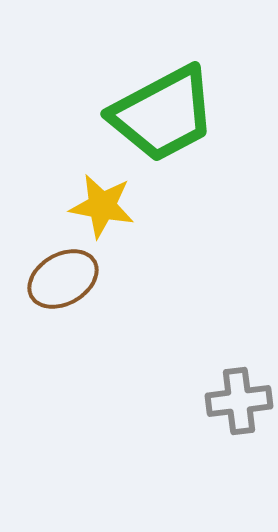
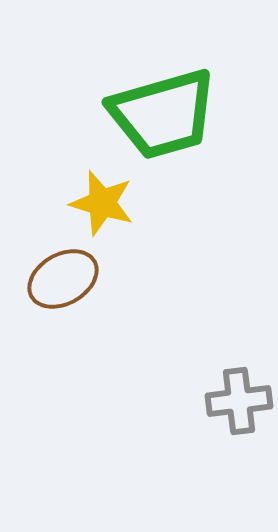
green trapezoid: rotated 12 degrees clockwise
yellow star: moved 3 px up; rotated 6 degrees clockwise
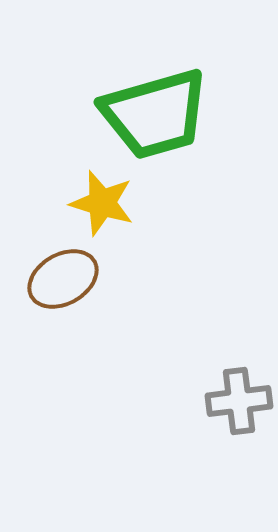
green trapezoid: moved 8 px left
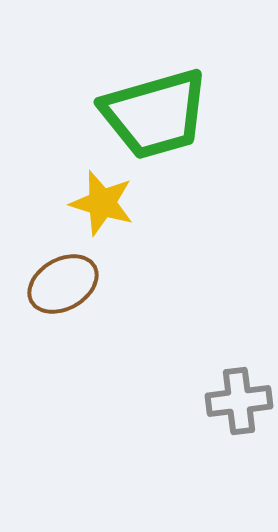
brown ellipse: moved 5 px down
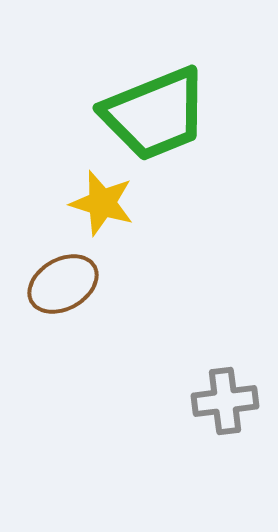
green trapezoid: rotated 6 degrees counterclockwise
gray cross: moved 14 px left
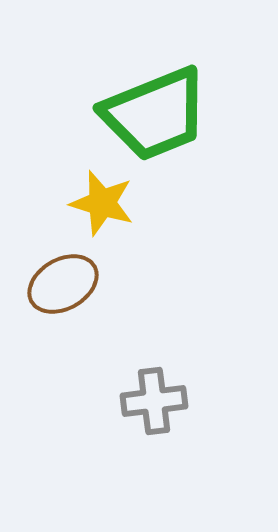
gray cross: moved 71 px left
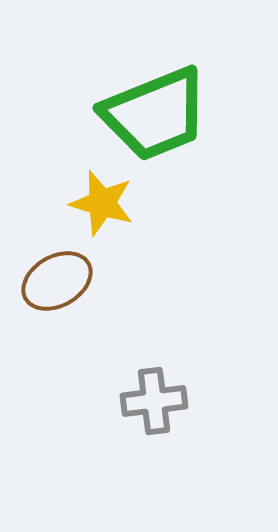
brown ellipse: moved 6 px left, 3 px up
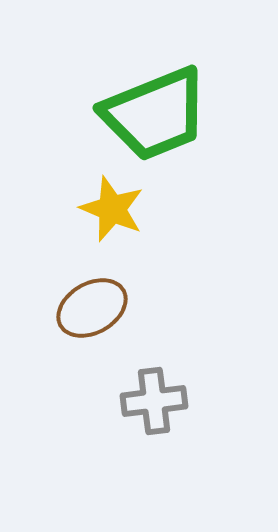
yellow star: moved 10 px right, 6 px down; rotated 6 degrees clockwise
brown ellipse: moved 35 px right, 27 px down
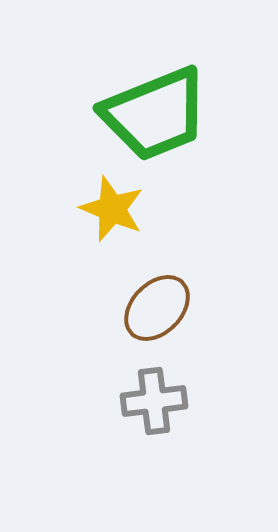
brown ellipse: moved 65 px right; rotated 16 degrees counterclockwise
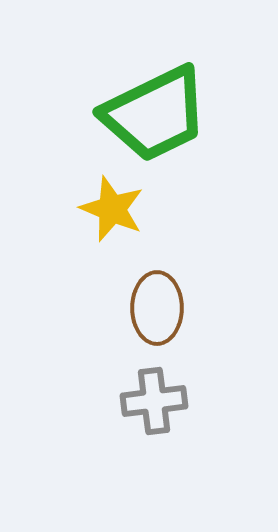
green trapezoid: rotated 4 degrees counterclockwise
brown ellipse: rotated 44 degrees counterclockwise
